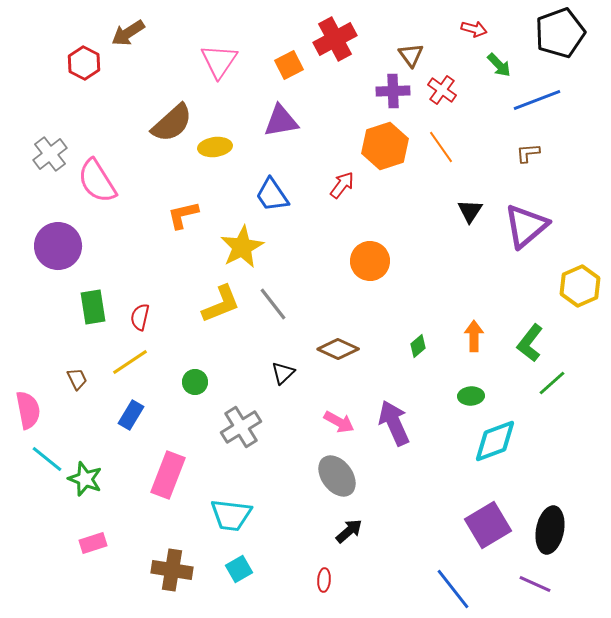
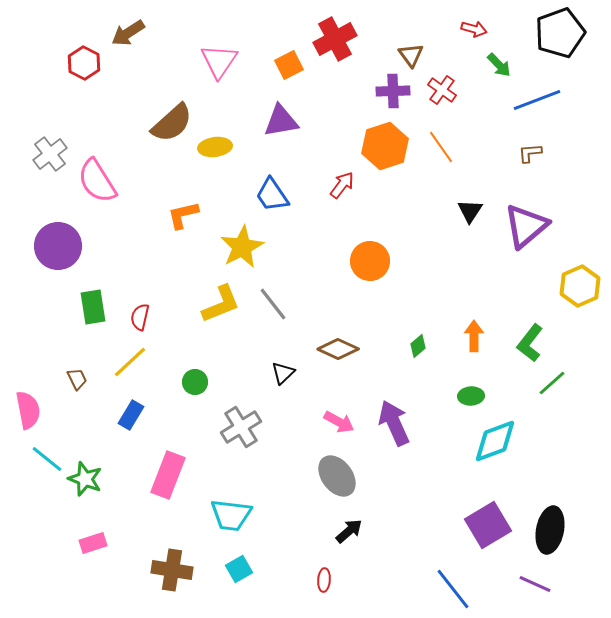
brown L-shape at (528, 153): moved 2 px right
yellow line at (130, 362): rotated 9 degrees counterclockwise
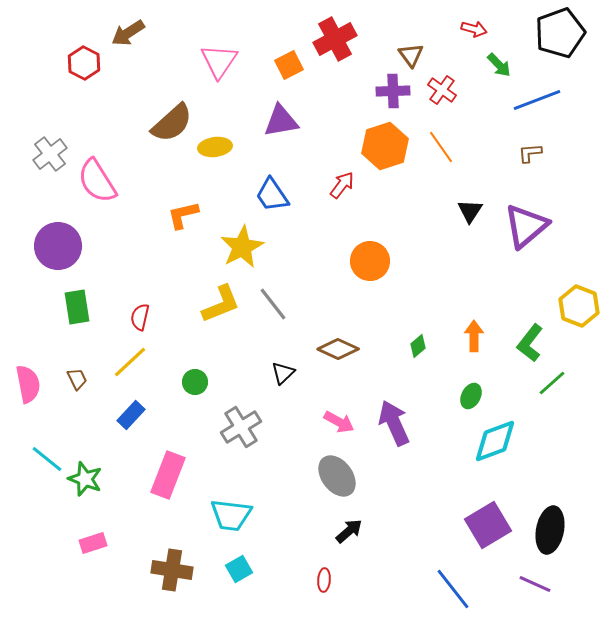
yellow hexagon at (580, 286): moved 1 px left, 20 px down; rotated 15 degrees counterclockwise
green rectangle at (93, 307): moved 16 px left
green ellipse at (471, 396): rotated 60 degrees counterclockwise
pink semicircle at (28, 410): moved 26 px up
blue rectangle at (131, 415): rotated 12 degrees clockwise
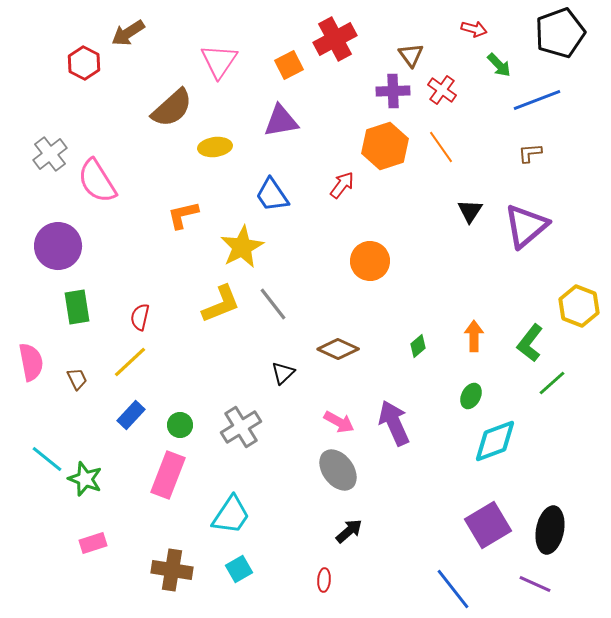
brown semicircle at (172, 123): moved 15 px up
green circle at (195, 382): moved 15 px left, 43 px down
pink semicircle at (28, 384): moved 3 px right, 22 px up
gray ellipse at (337, 476): moved 1 px right, 6 px up
cyan trapezoid at (231, 515): rotated 63 degrees counterclockwise
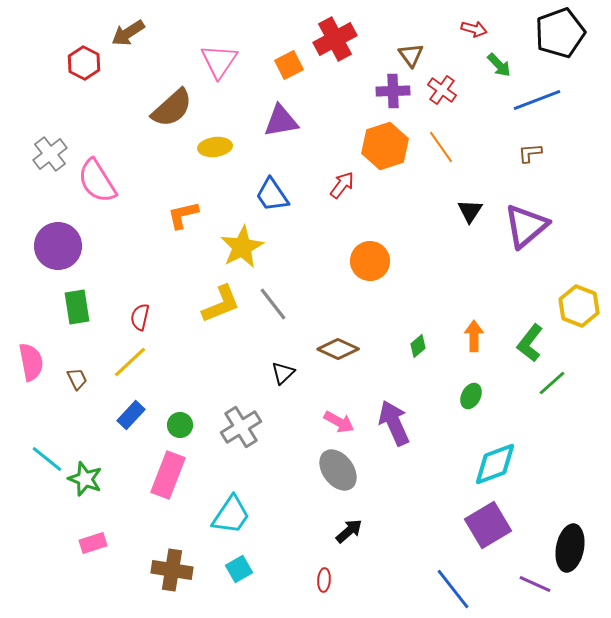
cyan diamond at (495, 441): moved 23 px down
black ellipse at (550, 530): moved 20 px right, 18 px down
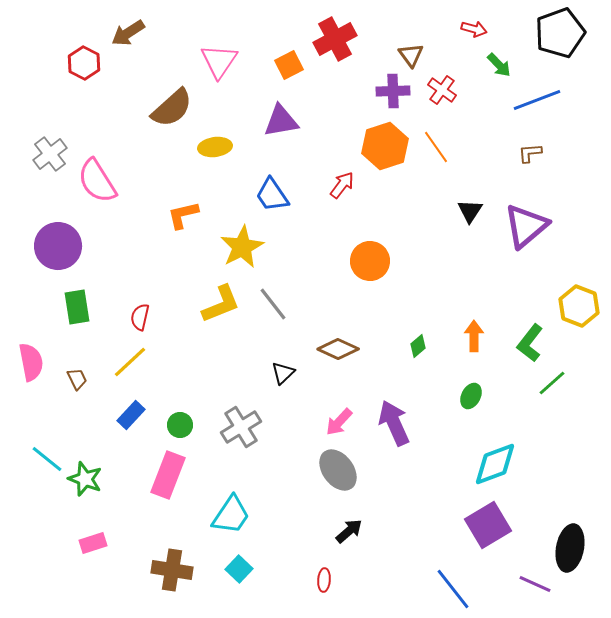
orange line at (441, 147): moved 5 px left
pink arrow at (339, 422): rotated 104 degrees clockwise
cyan square at (239, 569): rotated 16 degrees counterclockwise
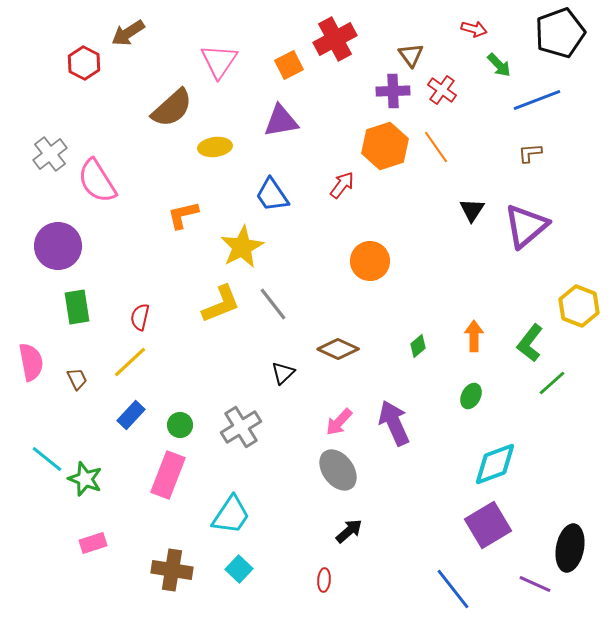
black triangle at (470, 211): moved 2 px right, 1 px up
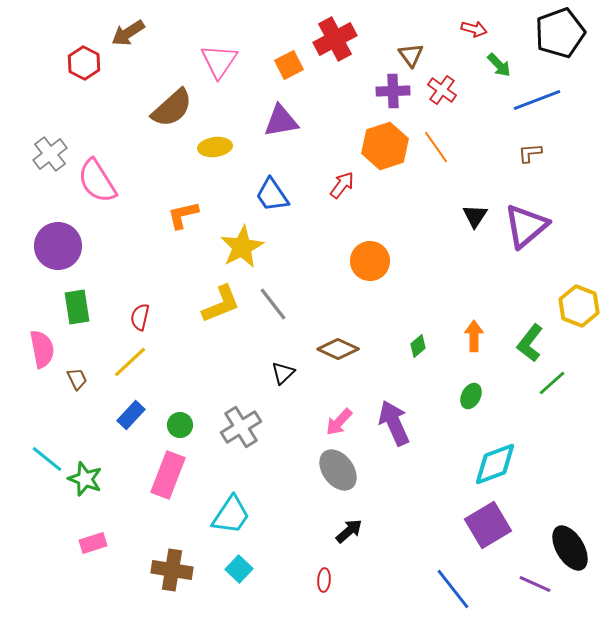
black triangle at (472, 210): moved 3 px right, 6 px down
pink semicircle at (31, 362): moved 11 px right, 13 px up
black ellipse at (570, 548): rotated 42 degrees counterclockwise
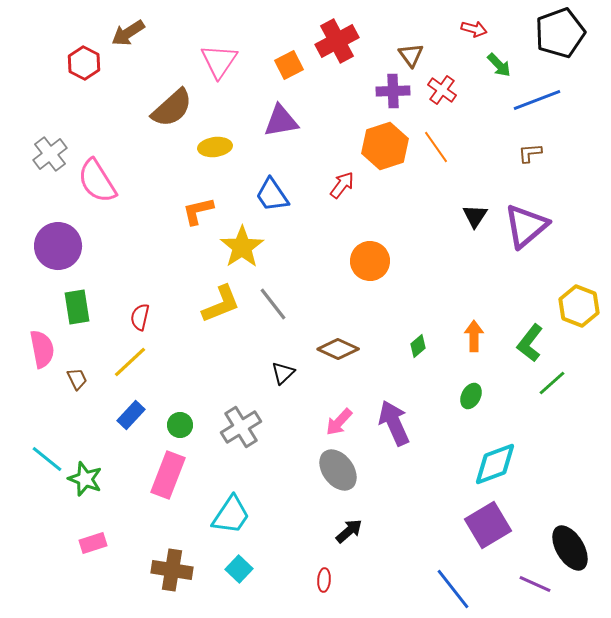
red cross at (335, 39): moved 2 px right, 2 px down
orange L-shape at (183, 215): moved 15 px right, 4 px up
yellow star at (242, 247): rotated 6 degrees counterclockwise
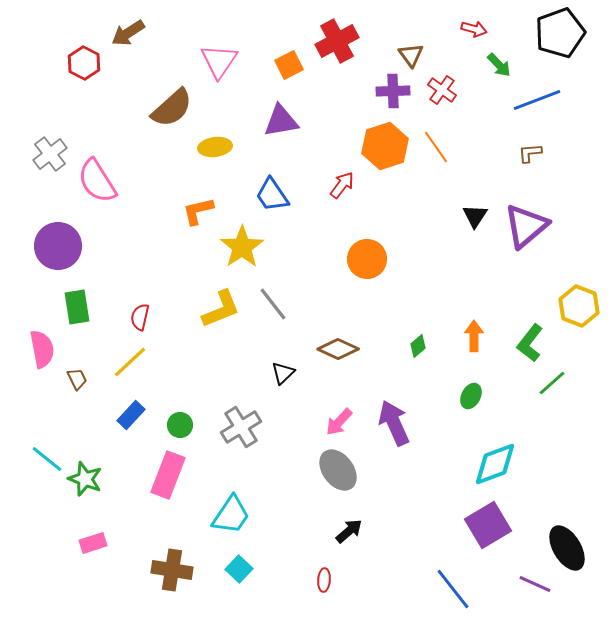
orange circle at (370, 261): moved 3 px left, 2 px up
yellow L-shape at (221, 304): moved 5 px down
black ellipse at (570, 548): moved 3 px left
